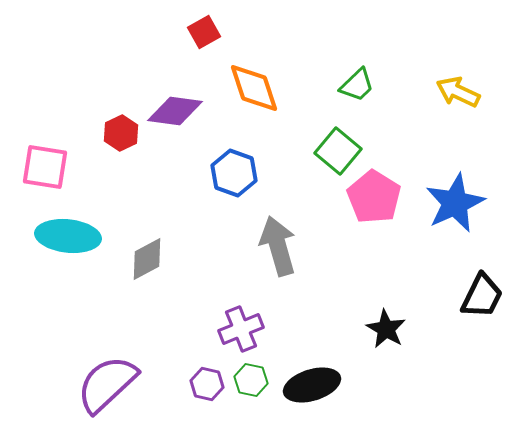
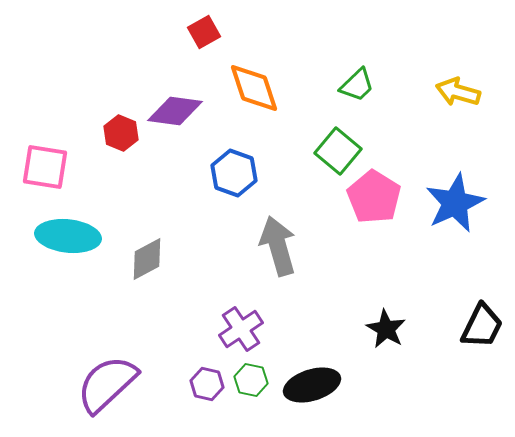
yellow arrow: rotated 9 degrees counterclockwise
red hexagon: rotated 12 degrees counterclockwise
black trapezoid: moved 30 px down
purple cross: rotated 12 degrees counterclockwise
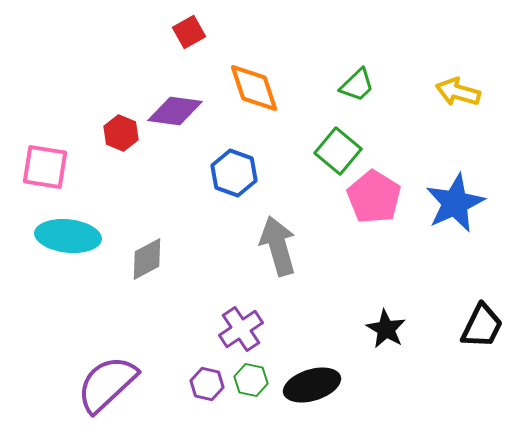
red square: moved 15 px left
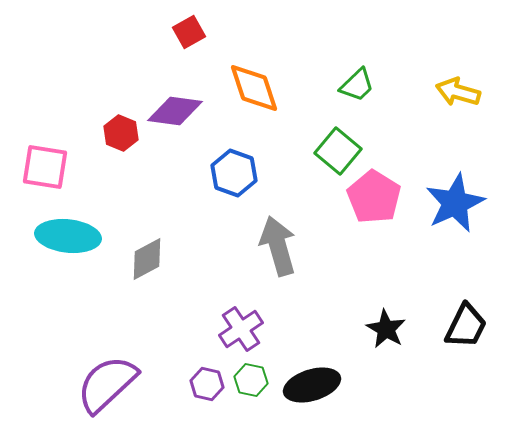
black trapezoid: moved 16 px left
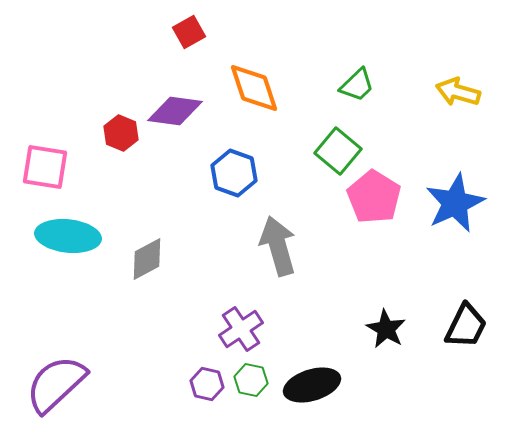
purple semicircle: moved 51 px left
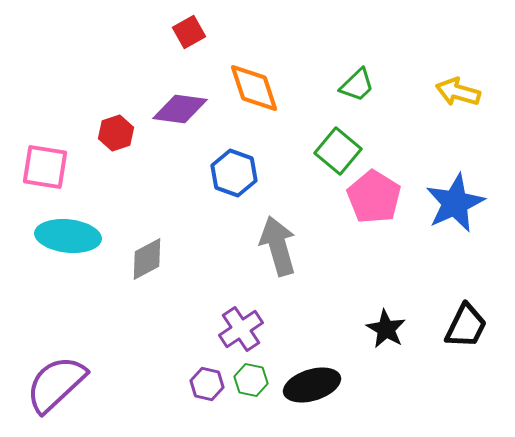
purple diamond: moved 5 px right, 2 px up
red hexagon: moved 5 px left; rotated 20 degrees clockwise
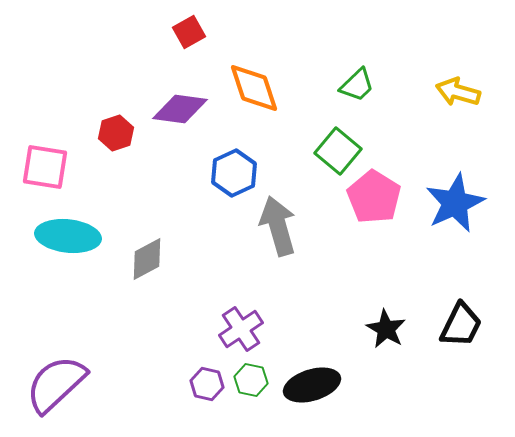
blue hexagon: rotated 15 degrees clockwise
gray arrow: moved 20 px up
black trapezoid: moved 5 px left, 1 px up
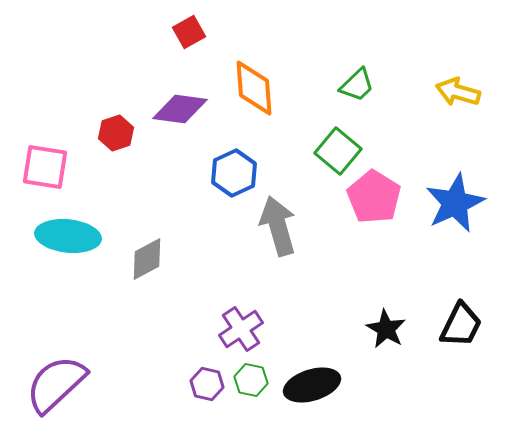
orange diamond: rotated 14 degrees clockwise
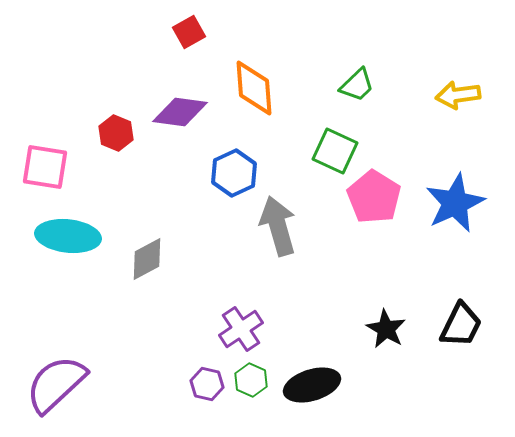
yellow arrow: moved 3 px down; rotated 24 degrees counterclockwise
purple diamond: moved 3 px down
red hexagon: rotated 20 degrees counterclockwise
green square: moved 3 px left; rotated 15 degrees counterclockwise
green hexagon: rotated 12 degrees clockwise
